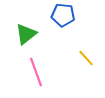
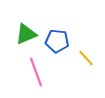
blue pentagon: moved 6 px left, 26 px down
green triangle: rotated 15 degrees clockwise
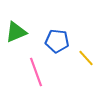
green triangle: moved 10 px left, 2 px up
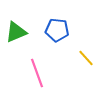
blue pentagon: moved 11 px up
pink line: moved 1 px right, 1 px down
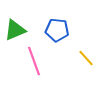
green triangle: moved 1 px left, 2 px up
pink line: moved 3 px left, 12 px up
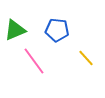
pink line: rotated 16 degrees counterclockwise
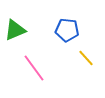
blue pentagon: moved 10 px right
pink line: moved 7 px down
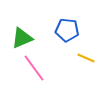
green triangle: moved 7 px right, 8 px down
yellow line: rotated 24 degrees counterclockwise
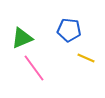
blue pentagon: moved 2 px right
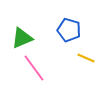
blue pentagon: rotated 10 degrees clockwise
